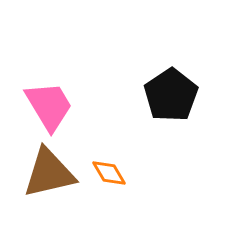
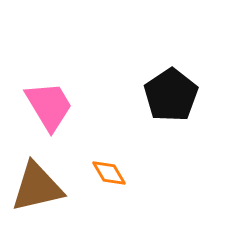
brown triangle: moved 12 px left, 14 px down
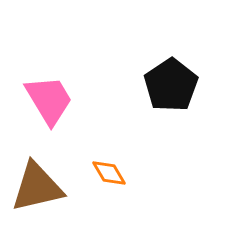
black pentagon: moved 10 px up
pink trapezoid: moved 6 px up
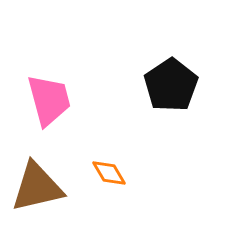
pink trapezoid: rotated 16 degrees clockwise
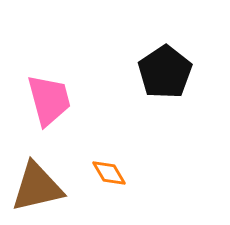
black pentagon: moved 6 px left, 13 px up
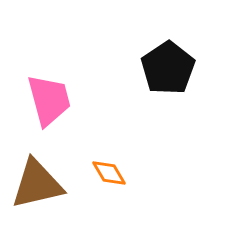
black pentagon: moved 3 px right, 4 px up
brown triangle: moved 3 px up
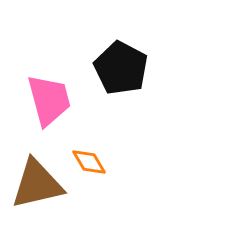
black pentagon: moved 47 px left; rotated 10 degrees counterclockwise
orange diamond: moved 20 px left, 11 px up
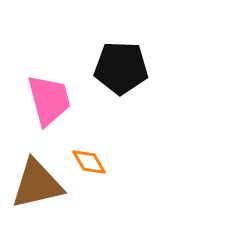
black pentagon: rotated 26 degrees counterclockwise
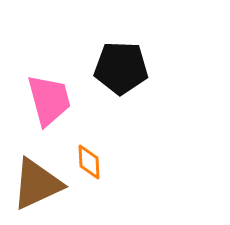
orange diamond: rotated 27 degrees clockwise
brown triangle: rotated 12 degrees counterclockwise
